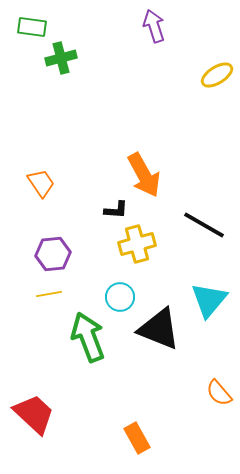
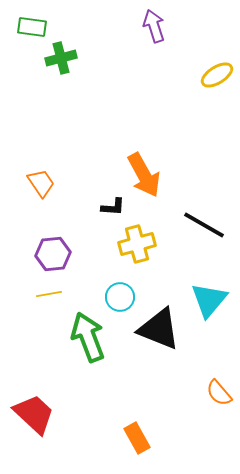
black L-shape: moved 3 px left, 3 px up
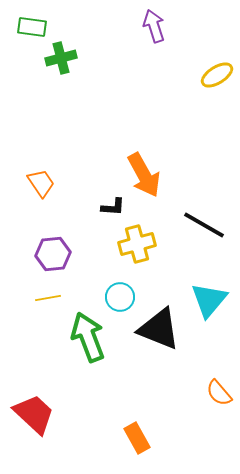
yellow line: moved 1 px left, 4 px down
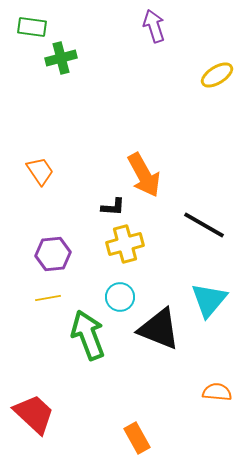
orange trapezoid: moved 1 px left, 12 px up
yellow cross: moved 12 px left
green arrow: moved 2 px up
orange semicircle: moved 2 px left, 1 px up; rotated 136 degrees clockwise
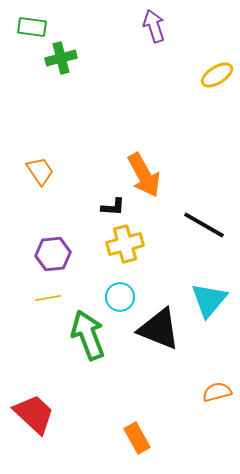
orange semicircle: rotated 20 degrees counterclockwise
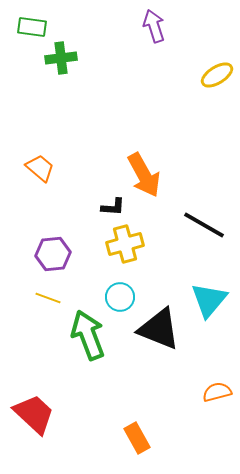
green cross: rotated 8 degrees clockwise
orange trapezoid: moved 3 px up; rotated 16 degrees counterclockwise
yellow line: rotated 30 degrees clockwise
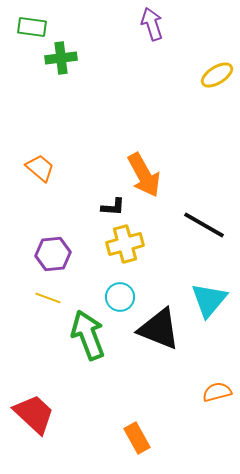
purple arrow: moved 2 px left, 2 px up
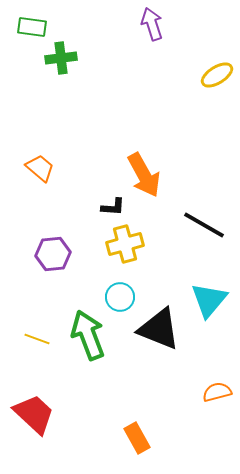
yellow line: moved 11 px left, 41 px down
